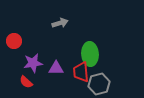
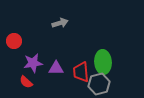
green ellipse: moved 13 px right, 8 px down
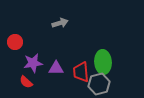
red circle: moved 1 px right, 1 px down
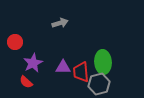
purple star: rotated 18 degrees counterclockwise
purple triangle: moved 7 px right, 1 px up
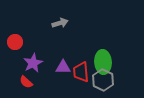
gray hexagon: moved 4 px right, 4 px up; rotated 20 degrees counterclockwise
